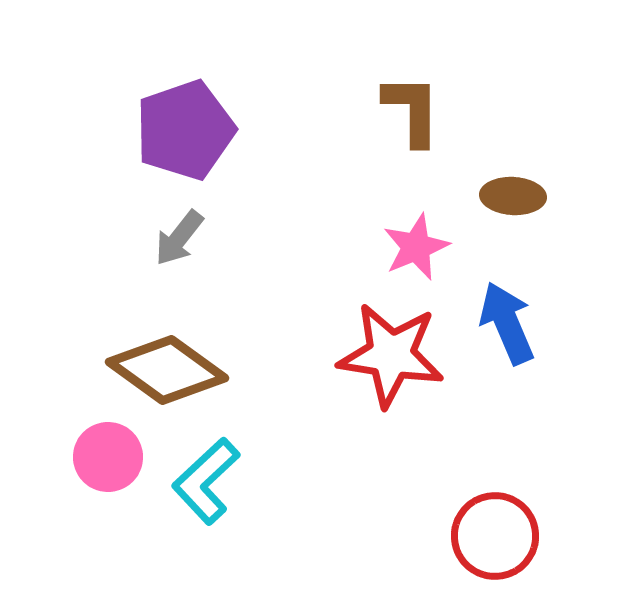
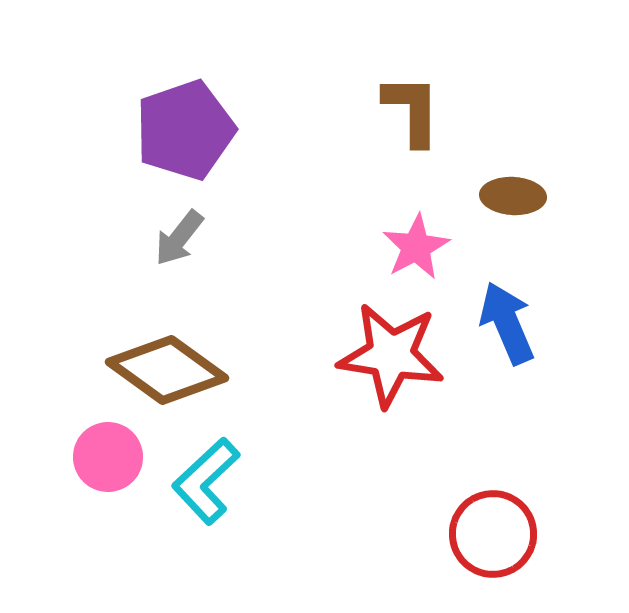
pink star: rotated 6 degrees counterclockwise
red circle: moved 2 px left, 2 px up
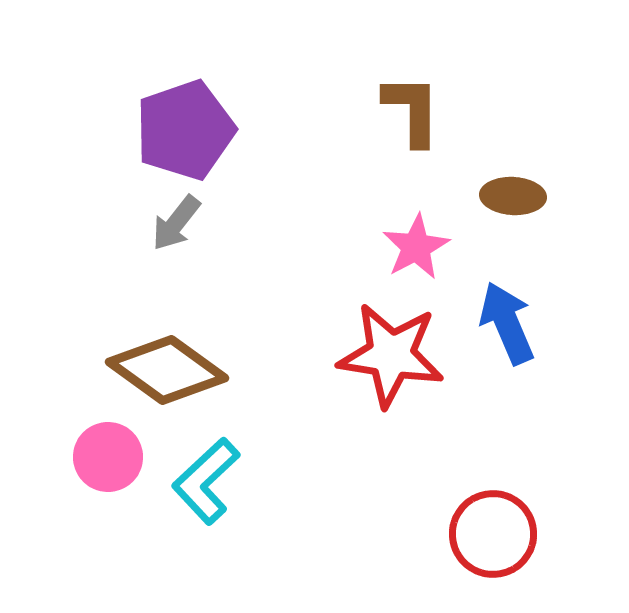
gray arrow: moved 3 px left, 15 px up
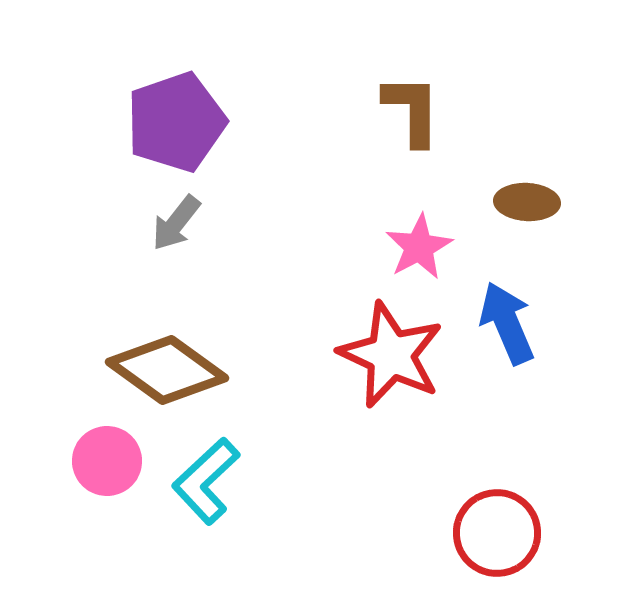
purple pentagon: moved 9 px left, 8 px up
brown ellipse: moved 14 px right, 6 px down
pink star: moved 3 px right
red star: rotated 16 degrees clockwise
pink circle: moved 1 px left, 4 px down
red circle: moved 4 px right, 1 px up
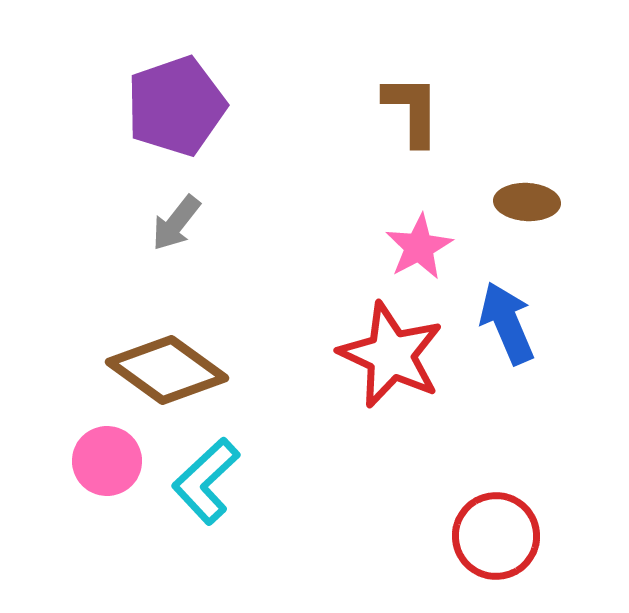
purple pentagon: moved 16 px up
red circle: moved 1 px left, 3 px down
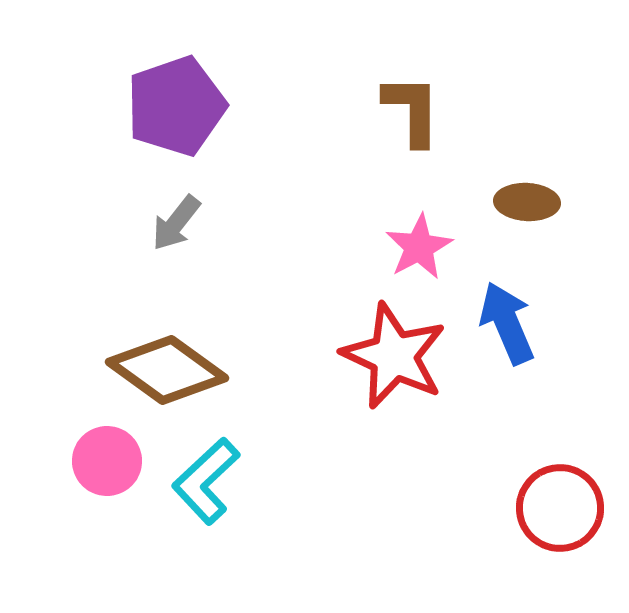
red star: moved 3 px right, 1 px down
red circle: moved 64 px right, 28 px up
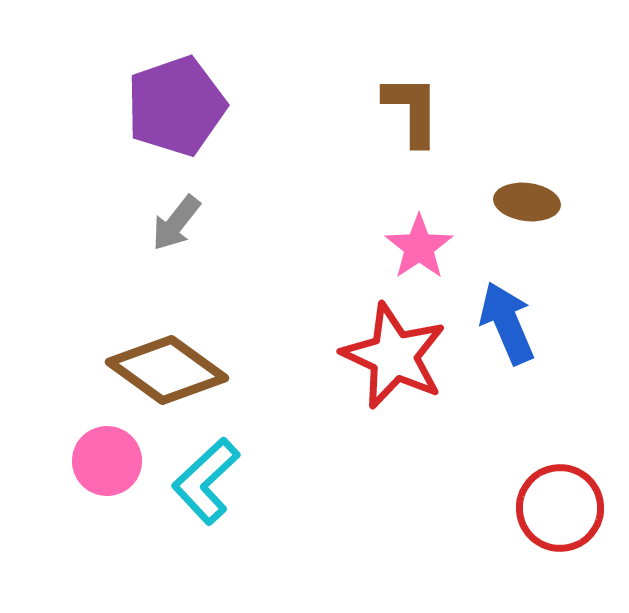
brown ellipse: rotated 4 degrees clockwise
pink star: rotated 6 degrees counterclockwise
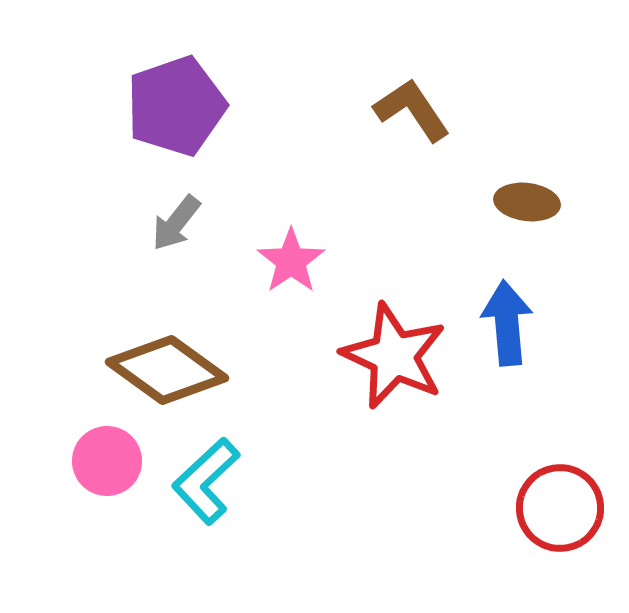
brown L-shape: rotated 34 degrees counterclockwise
pink star: moved 128 px left, 14 px down
blue arrow: rotated 18 degrees clockwise
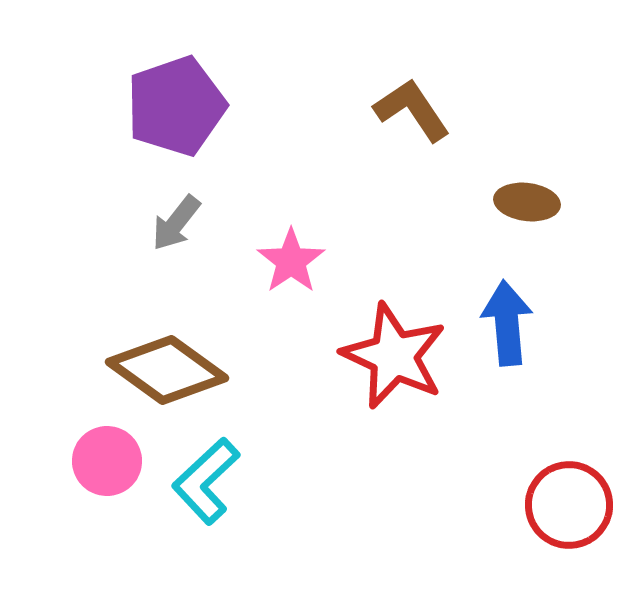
red circle: moved 9 px right, 3 px up
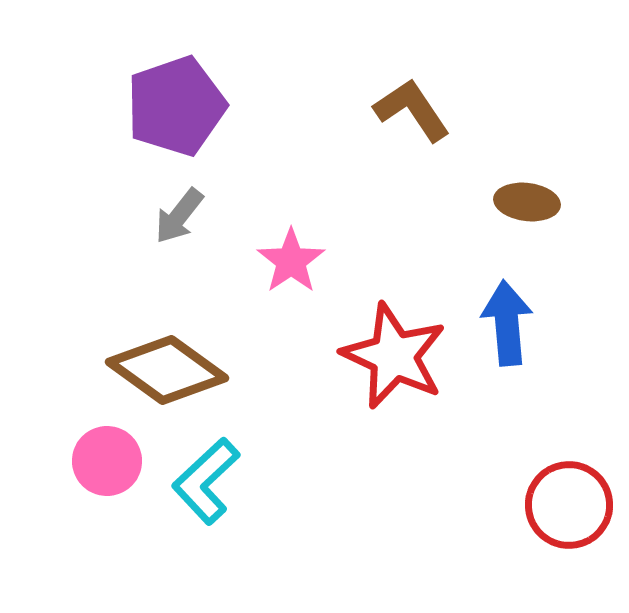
gray arrow: moved 3 px right, 7 px up
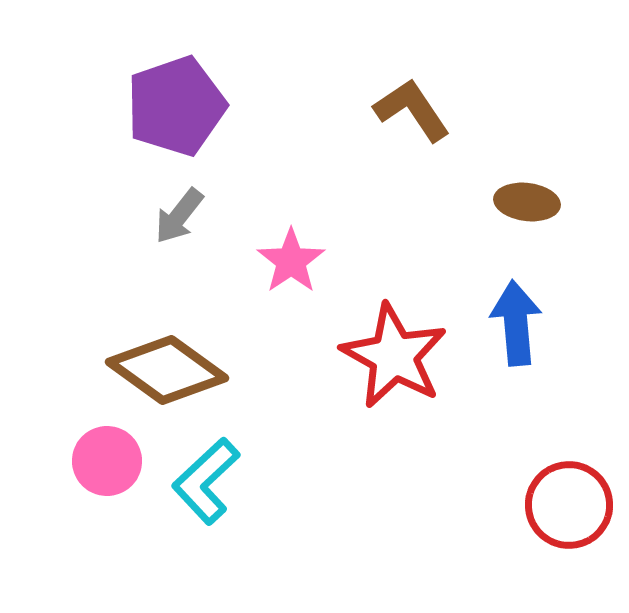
blue arrow: moved 9 px right
red star: rotated 4 degrees clockwise
